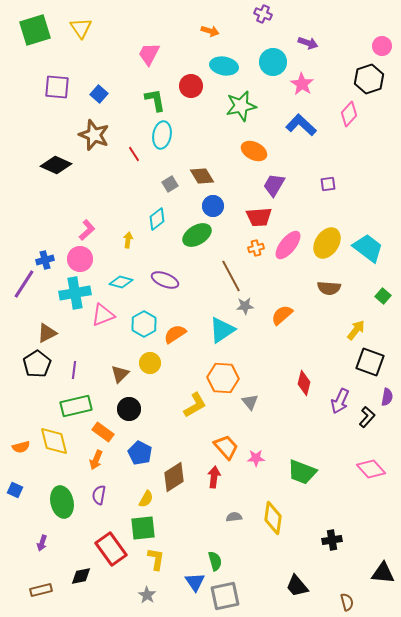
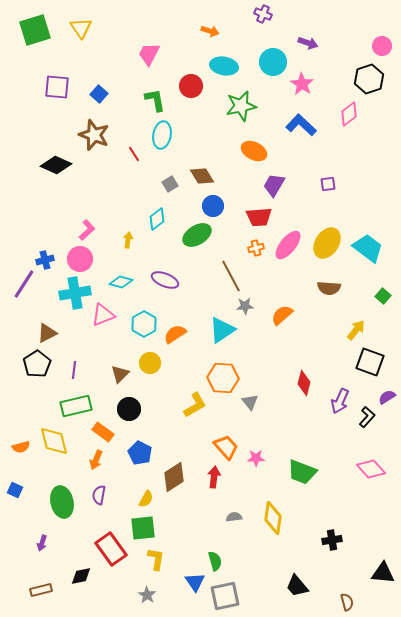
pink diamond at (349, 114): rotated 10 degrees clockwise
purple semicircle at (387, 397): rotated 132 degrees counterclockwise
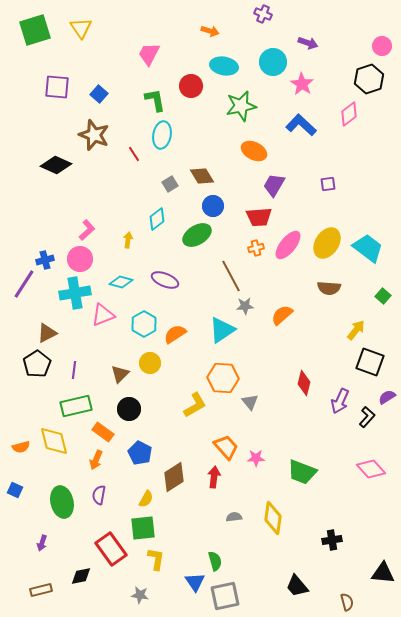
gray star at (147, 595): moved 7 px left; rotated 24 degrees counterclockwise
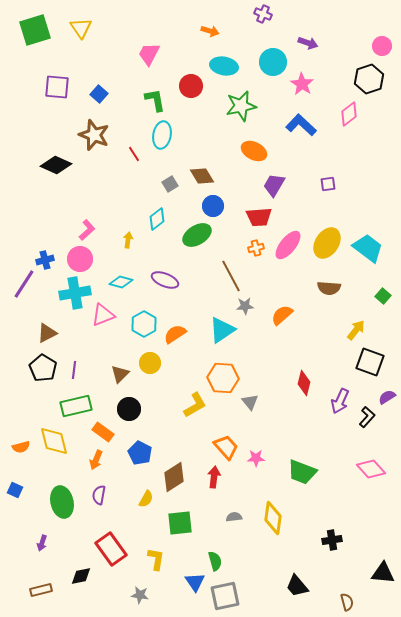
black pentagon at (37, 364): moved 6 px right, 4 px down; rotated 8 degrees counterclockwise
green square at (143, 528): moved 37 px right, 5 px up
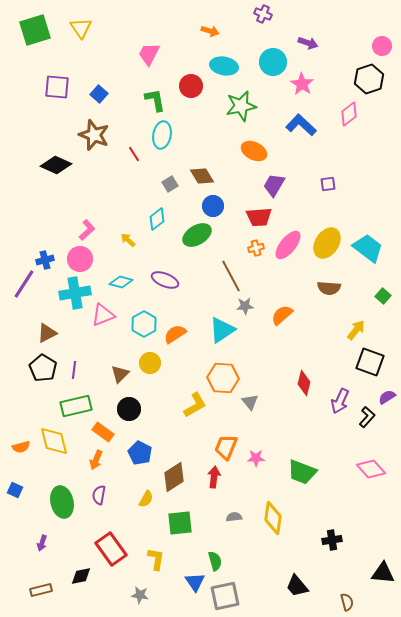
yellow arrow at (128, 240): rotated 56 degrees counterclockwise
orange trapezoid at (226, 447): rotated 116 degrees counterclockwise
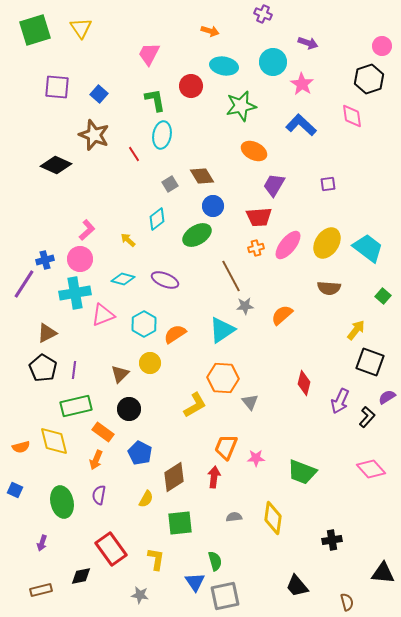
pink diamond at (349, 114): moved 3 px right, 2 px down; rotated 60 degrees counterclockwise
cyan diamond at (121, 282): moved 2 px right, 3 px up
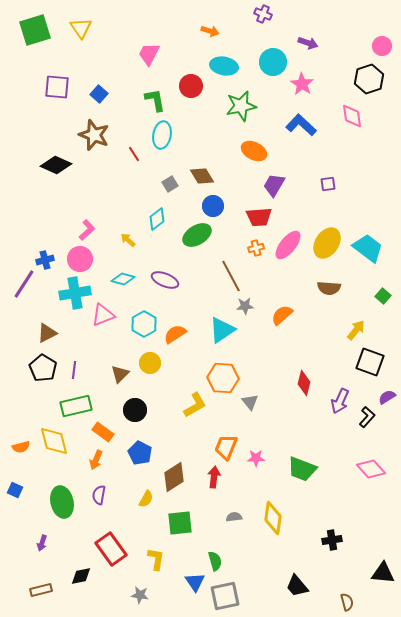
black circle at (129, 409): moved 6 px right, 1 px down
green trapezoid at (302, 472): moved 3 px up
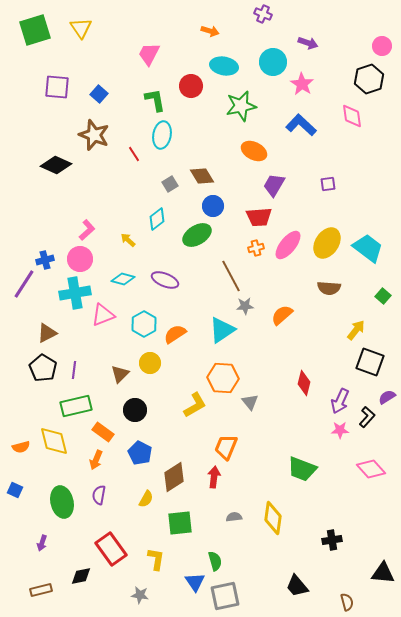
pink star at (256, 458): moved 84 px right, 28 px up
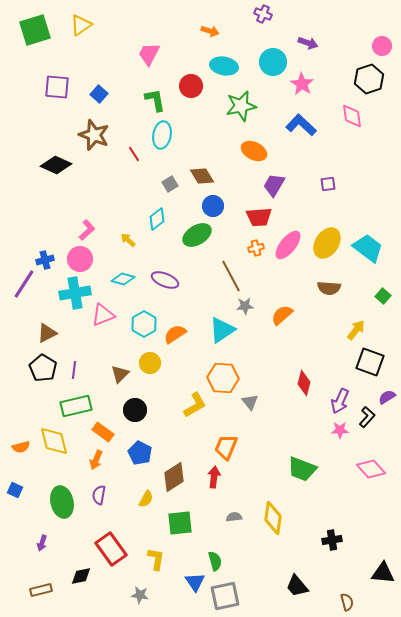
yellow triangle at (81, 28): moved 3 px up; rotated 30 degrees clockwise
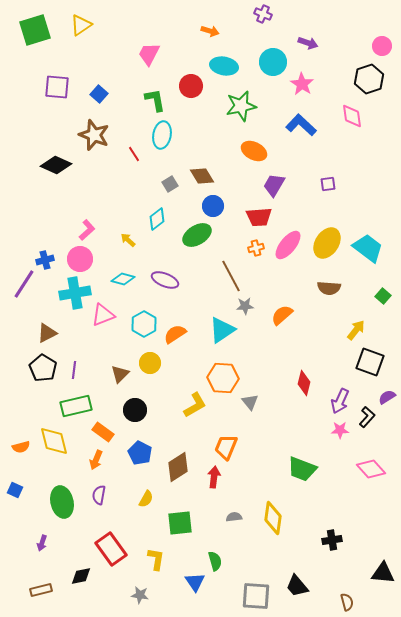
brown diamond at (174, 477): moved 4 px right, 10 px up
gray square at (225, 596): moved 31 px right; rotated 16 degrees clockwise
